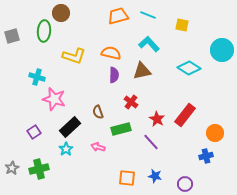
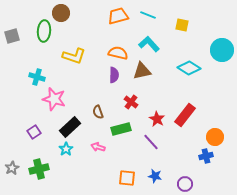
orange semicircle: moved 7 px right
orange circle: moved 4 px down
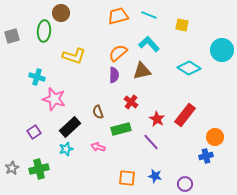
cyan line: moved 1 px right
orange semicircle: rotated 54 degrees counterclockwise
cyan star: rotated 16 degrees clockwise
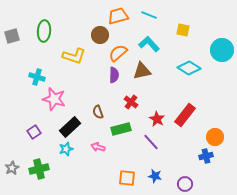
brown circle: moved 39 px right, 22 px down
yellow square: moved 1 px right, 5 px down
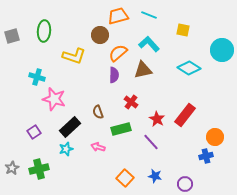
brown triangle: moved 1 px right, 1 px up
orange square: moved 2 px left; rotated 36 degrees clockwise
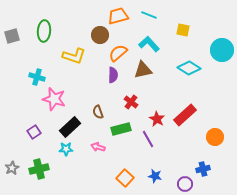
purple semicircle: moved 1 px left
red rectangle: rotated 10 degrees clockwise
purple line: moved 3 px left, 3 px up; rotated 12 degrees clockwise
cyan star: rotated 16 degrees clockwise
blue cross: moved 3 px left, 13 px down
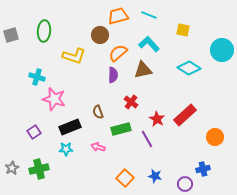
gray square: moved 1 px left, 1 px up
black rectangle: rotated 20 degrees clockwise
purple line: moved 1 px left
